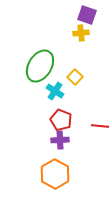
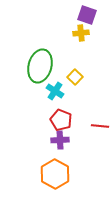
green ellipse: rotated 16 degrees counterclockwise
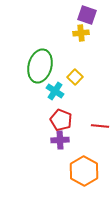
orange hexagon: moved 29 px right, 3 px up
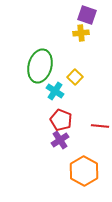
purple cross: rotated 30 degrees counterclockwise
